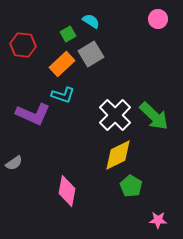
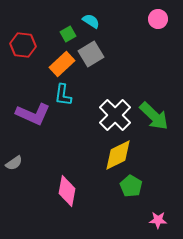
cyan L-shape: rotated 80 degrees clockwise
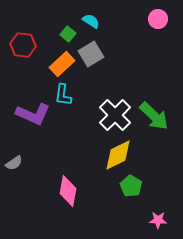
green square: rotated 21 degrees counterclockwise
pink diamond: moved 1 px right
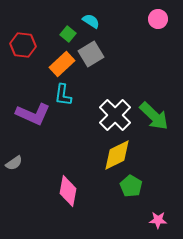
yellow diamond: moved 1 px left
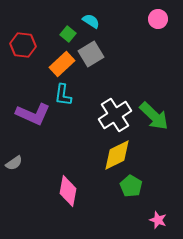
white cross: rotated 12 degrees clockwise
pink star: rotated 18 degrees clockwise
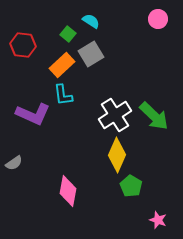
orange rectangle: moved 1 px down
cyan L-shape: rotated 15 degrees counterclockwise
yellow diamond: rotated 40 degrees counterclockwise
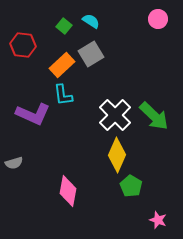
green square: moved 4 px left, 8 px up
white cross: rotated 12 degrees counterclockwise
gray semicircle: rotated 18 degrees clockwise
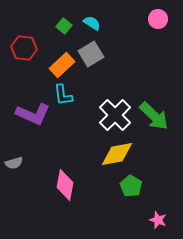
cyan semicircle: moved 1 px right, 2 px down
red hexagon: moved 1 px right, 3 px down
yellow diamond: moved 1 px up; rotated 56 degrees clockwise
pink diamond: moved 3 px left, 6 px up
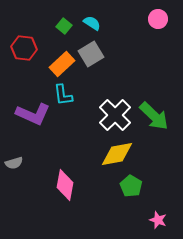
orange rectangle: moved 1 px up
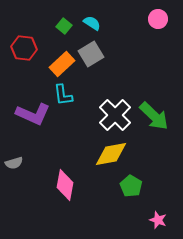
yellow diamond: moved 6 px left
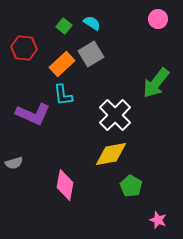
green arrow: moved 2 px right, 33 px up; rotated 84 degrees clockwise
